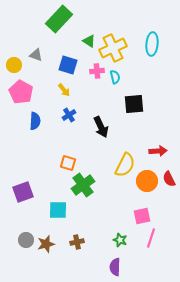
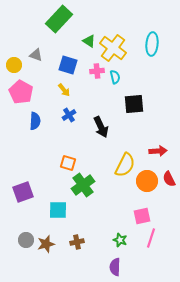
yellow cross: rotated 28 degrees counterclockwise
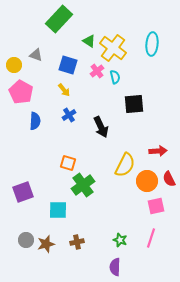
pink cross: rotated 32 degrees counterclockwise
pink square: moved 14 px right, 10 px up
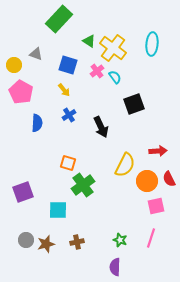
gray triangle: moved 1 px up
cyan semicircle: rotated 24 degrees counterclockwise
black square: rotated 15 degrees counterclockwise
blue semicircle: moved 2 px right, 2 px down
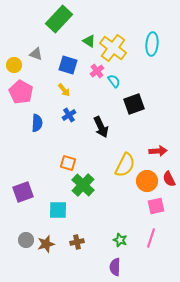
cyan semicircle: moved 1 px left, 4 px down
green cross: rotated 10 degrees counterclockwise
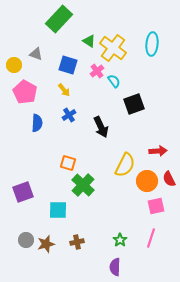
pink pentagon: moved 4 px right
green star: rotated 16 degrees clockwise
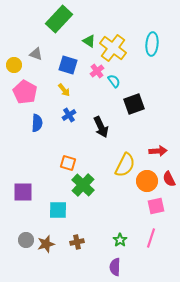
purple square: rotated 20 degrees clockwise
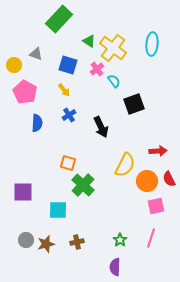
pink cross: moved 2 px up
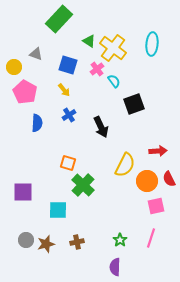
yellow circle: moved 2 px down
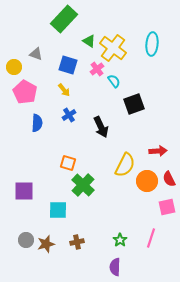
green rectangle: moved 5 px right
purple square: moved 1 px right, 1 px up
pink square: moved 11 px right, 1 px down
